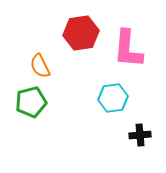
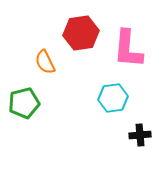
orange semicircle: moved 5 px right, 4 px up
green pentagon: moved 7 px left, 1 px down
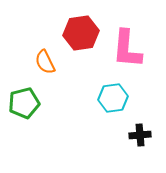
pink L-shape: moved 1 px left
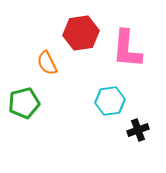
orange semicircle: moved 2 px right, 1 px down
cyan hexagon: moved 3 px left, 3 px down
black cross: moved 2 px left, 5 px up; rotated 15 degrees counterclockwise
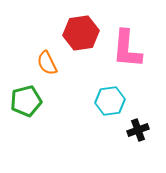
green pentagon: moved 2 px right, 2 px up
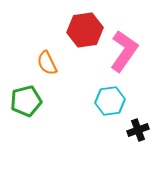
red hexagon: moved 4 px right, 3 px up
pink L-shape: moved 3 px left, 2 px down; rotated 150 degrees counterclockwise
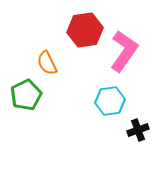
green pentagon: moved 6 px up; rotated 12 degrees counterclockwise
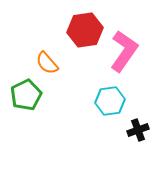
orange semicircle: rotated 15 degrees counterclockwise
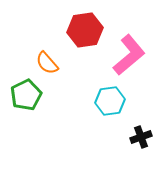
pink L-shape: moved 5 px right, 4 px down; rotated 15 degrees clockwise
black cross: moved 3 px right, 7 px down
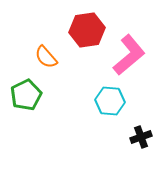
red hexagon: moved 2 px right
orange semicircle: moved 1 px left, 6 px up
cyan hexagon: rotated 12 degrees clockwise
